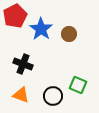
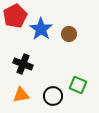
orange triangle: rotated 30 degrees counterclockwise
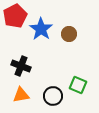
black cross: moved 2 px left, 2 px down
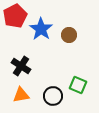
brown circle: moved 1 px down
black cross: rotated 12 degrees clockwise
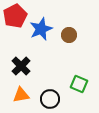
blue star: rotated 15 degrees clockwise
black cross: rotated 12 degrees clockwise
green square: moved 1 px right, 1 px up
black circle: moved 3 px left, 3 px down
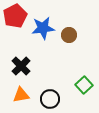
blue star: moved 2 px right, 1 px up; rotated 15 degrees clockwise
green square: moved 5 px right, 1 px down; rotated 24 degrees clockwise
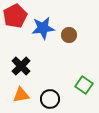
green square: rotated 12 degrees counterclockwise
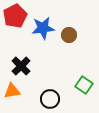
orange triangle: moved 9 px left, 4 px up
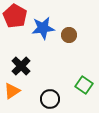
red pentagon: rotated 15 degrees counterclockwise
orange triangle: rotated 24 degrees counterclockwise
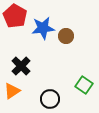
brown circle: moved 3 px left, 1 px down
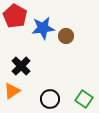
green square: moved 14 px down
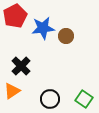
red pentagon: rotated 15 degrees clockwise
